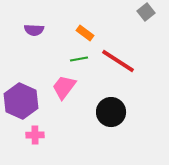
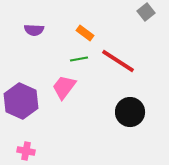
black circle: moved 19 px right
pink cross: moved 9 px left, 16 px down; rotated 12 degrees clockwise
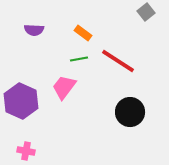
orange rectangle: moved 2 px left
